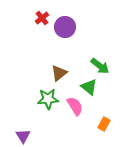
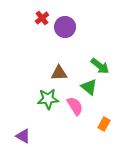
brown triangle: rotated 36 degrees clockwise
purple triangle: rotated 28 degrees counterclockwise
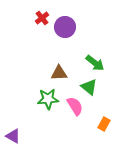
green arrow: moved 5 px left, 3 px up
purple triangle: moved 10 px left
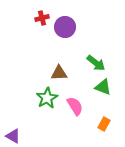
red cross: rotated 24 degrees clockwise
green arrow: moved 1 px right
green triangle: moved 14 px right; rotated 18 degrees counterclockwise
green star: moved 1 px left, 1 px up; rotated 25 degrees counterclockwise
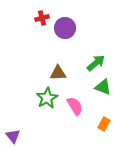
purple circle: moved 1 px down
green arrow: rotated 78 degrees counterclockwise
brown triangle: moved 1 px left
purple triangle: rotated 21 degrees clockwise
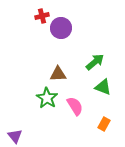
red cross: moved 2 px up
purple circle: moved 4 px left
green arrow: moved 1 px left, 1 px up
brown triangle: moved 1 px down
green star: rotated 10 degrees counterclockwise
purple triangle: moved 2 px right
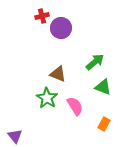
brown triangle: rotated 24 degrees clockwise
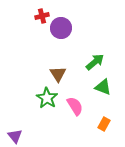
brown triangle: rotated 36 degrees clockwise
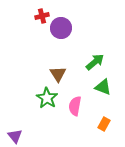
pink semicircle: rotated 138 degrees counterclockwise
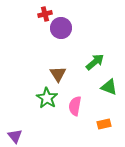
red cross: moved 3 px right, 2 px up
green triangle: moved 6 px right
orange rectangle: rotated 48 degrees clockwise
